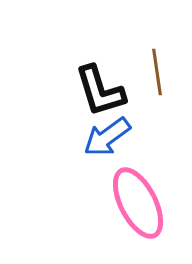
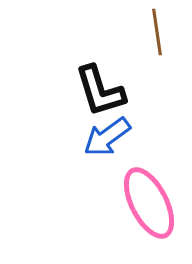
brown line: moved 40 px up
pink ellipse: moved 11 px right
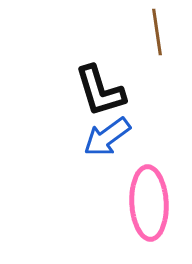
pink ellipse: rotated 24 degrees clockwise
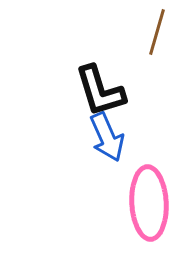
brown line: rotated 24 degrees clockwise
blue arrow: rotated 78 degrees counterclockwise
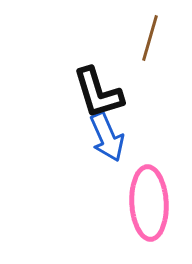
brown line: moved 7 px left, 6 px down
black L-shape: moved 2 px left, 2 px down
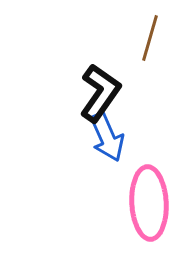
black L-shape: moved 2 px right; rotated 128 degrees counterclockwise
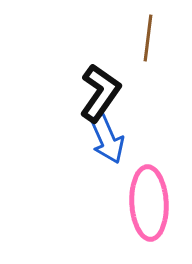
brown line: moved 2 px left; rotated 9 degrees counterclockwise
blue arrow: moved 2 px down
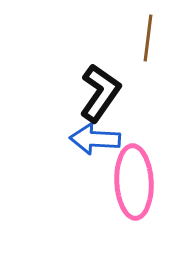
blue arrow: moved 12 px left; rotated 117 degrees clockwise
pink ellipse: moved 15 px left, 21 px up
